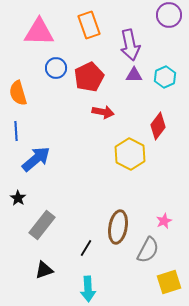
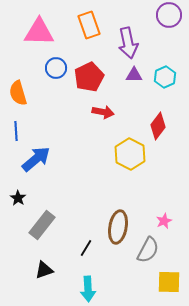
purple arrow: moved 2 px left, 2 px up
yellow square: rotated 20 degrees clockwise
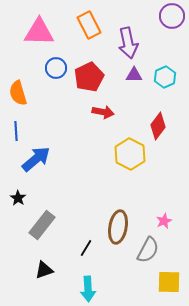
purple circle: moved 3 px right, 1 px down
orange rectangle: rotated 8 degrees counterclockwise
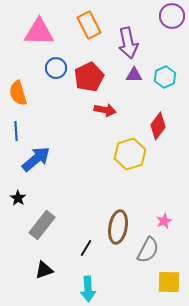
red arrow: moved 2 px right, 2 px up
yellow hexagon: rotated 16 degrees clockwise
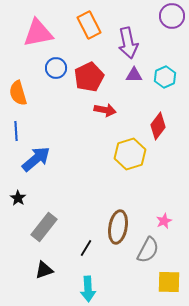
pink triangle: moved 1 px left, 1 px down; rotated 12 degrees counterclockwise
gray rectangle: moved 2 px right, 2 px down
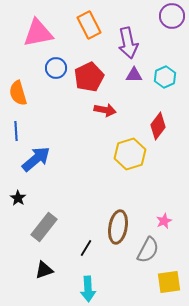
yellow square: rotated 10 degrees counterclockwise
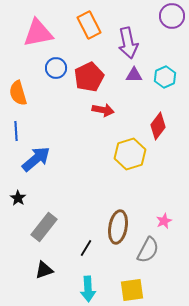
red arrow: moved 2 px left
yellow square: moved 37 px left, 8 px down
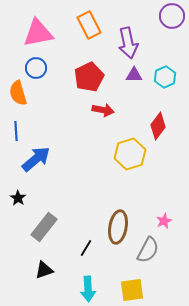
blue circle: moved 20 px left
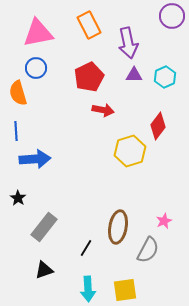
yellow hexagon: moved 3 px up
blue arrow: moved 1 px left; rotated 36 degrees clockwise
yellow square: moved 7 px left
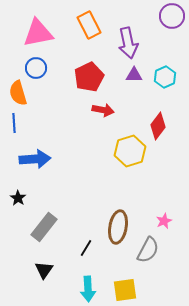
blue line: moved 2 px left, 8 px up
black triangle: rotated 36 degrees counterclockwise
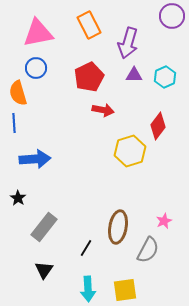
purple arrow: rotated 28 degrees clockwise
